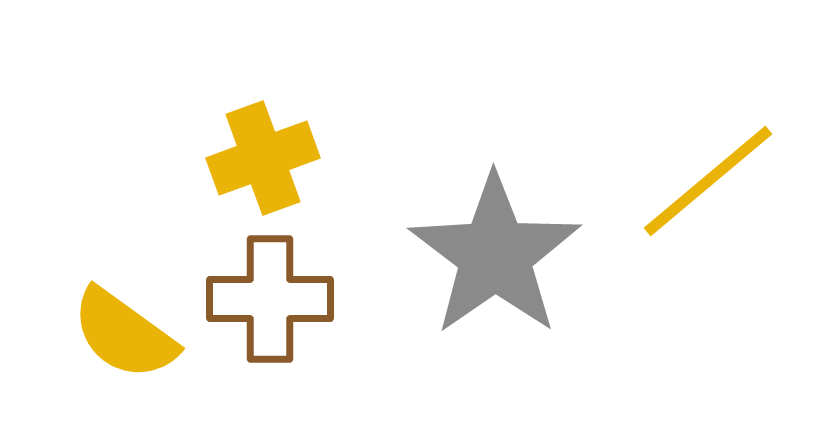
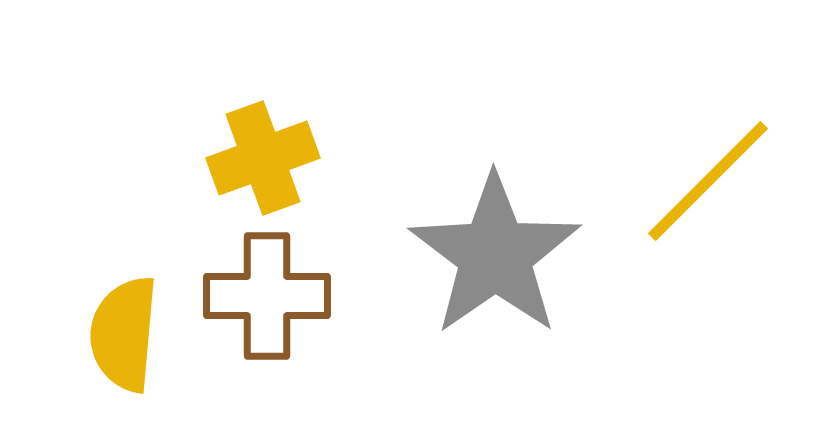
yellow line: rotated 5 degrees counterclockwise
brown cross: moved 3 px left, 3 px up
yellow semicircle: rotated 59 degrees clockwise
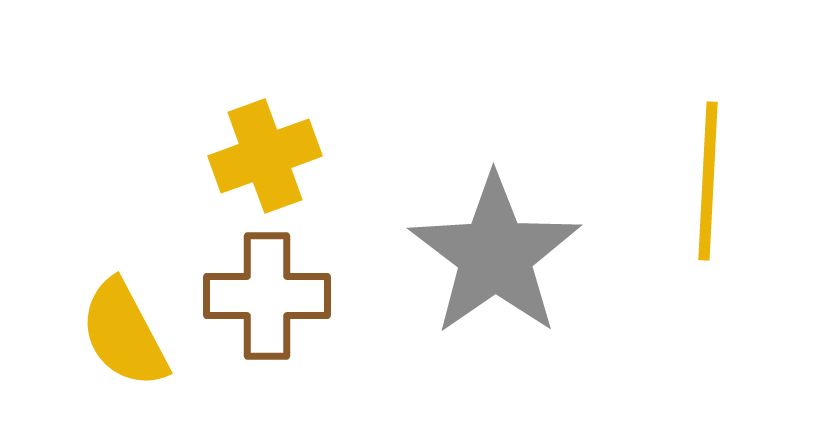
yellow cross: moved 2 px right, 2 px up
yellow line: rotated 42 degrees counterclockwise
yellow semicircle: rotated 33 degrees counterclockwise
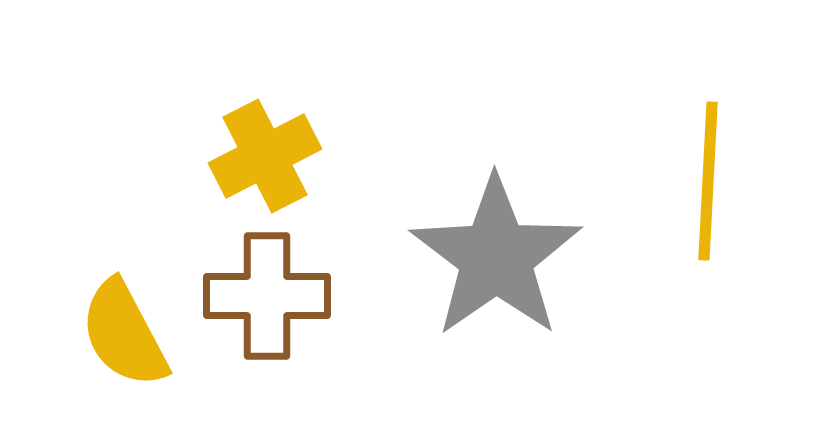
yellow cross: rotated 7 degrees counterclockwise
gray star: moved 1 px right, 2 px down
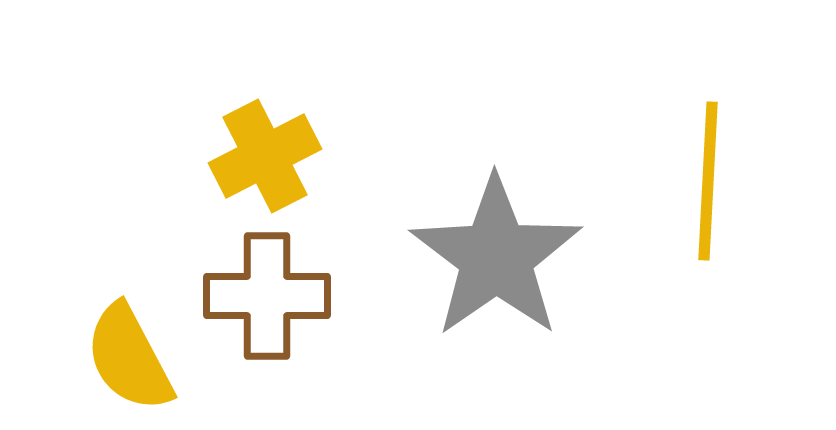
yellow semicircle: moved 5 px right, 24 px down
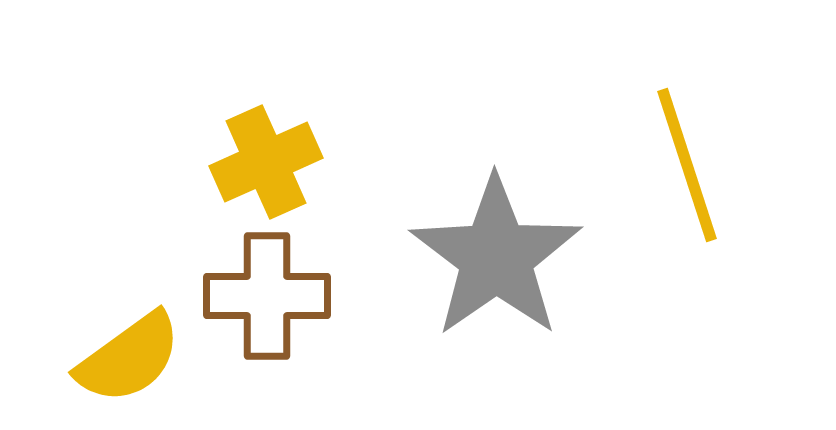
yellow cross: moved 1 px right, 6 px down; rotated 3 degrees clockwise
yellow line: moved 21 px left, 16 px up; rotated 21 degrees counterclockwise
yellow semicircle: rotated 98 degrees counterclockwise
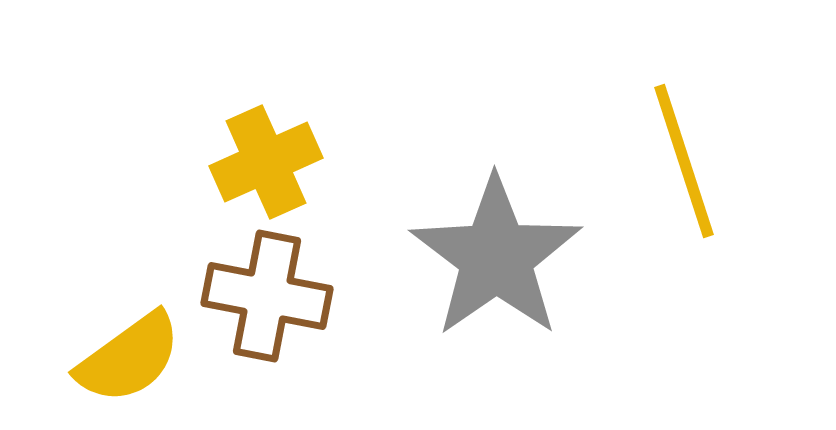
yellow line: moved 3 px left, 4 px up
brown cross: rotated 11 degrees clockwise
